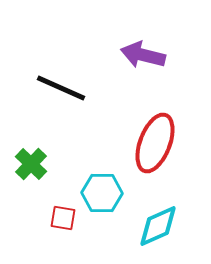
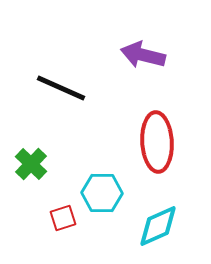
red ellipse: moved 2 px right, 1 px up; rotated 24 degrees counterclockwise
red square: rotated 28 degrees counterclockwise
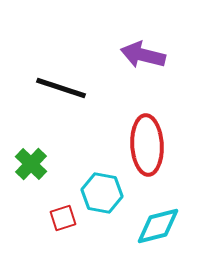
black line: rotated 6 degrees counterclockwise
red ellipse: moved 10 px left, 3 px down
cyan hexagon: rotated 9 degrees clockwise
cyan diamond: rotated 9 degrees clockwise
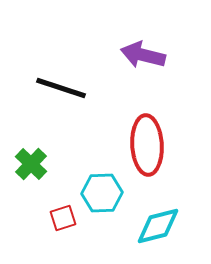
cyan hexagon: rotated 12 degrees counterclockwise
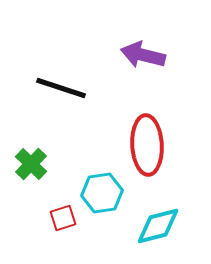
cyan hexagon: rotated 6 degrees counterclockwise
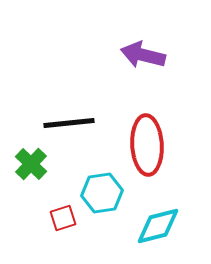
black line: moved 8 px right, 35 px down; rotated 24 degrees counterclockwise
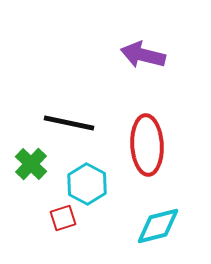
black line: rotated 18 degrees clockwise
cyan hexagon: moved 15 px left, 9 px up; rotated 24 degrees counterclockwise
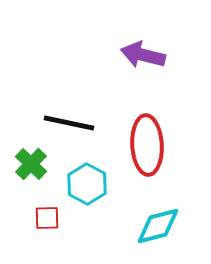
red square: moved 16 px left; rotated 16 degrees clockwise
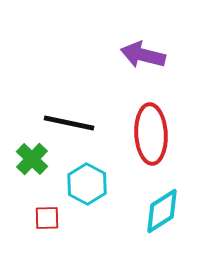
red ellipse: moved 4 px right, 11 px up
green cross: moved 1 px right, 5 px up
cyan diamond: moved 4 px right, 15 px up; rotated 18 degrees counterclockwise
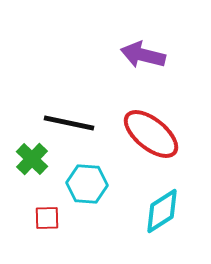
red ellipse: rotated 48 degrees counterclockwise
cyan hexagon: rotated 24 degrees counterclockwise
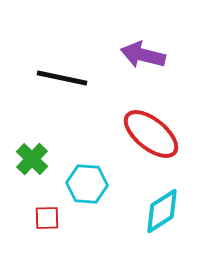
black line: moved 7 px left, 45 px up
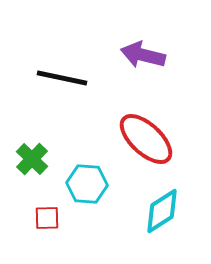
red ellipse: moved 5 px left, 5 px down; rotated 4 degrees clockwise
